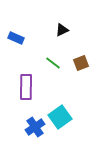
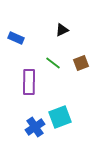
purple rectangle: moved 3 px right, 5 px up
cyan square: rotated 15 degrees clockwise
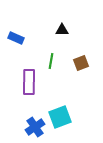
black triangle: rotated 24 degrees clockwise
green line: moved 2 px left, 2 px up; rotated 63 degrees clockwise
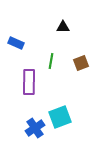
black triangle: moved 1 px right, 3 px up
blue rectangle: moved 5 px down
blue cross: moved 1 px down
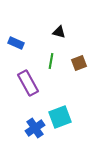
black triangle: moved 4 px left, 5 px down; rotated 16 degrees clockwise
brown square: moved 2 px left
purple rectangle: moved 1 px left, 1 px down; rotated 30 degrees counterclockwise
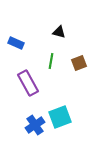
blue cross: moved 3 px up
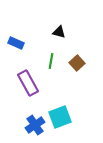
brown square: moved 2 px left; rotated 21 degrees counterclockwise
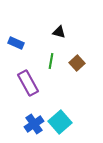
cyan square: moved 5 px down; rotated 20 degrees counterclockwise
blue cross: moved 1 px left, 1 px up
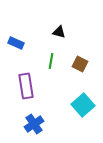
brown square: moved 3 px right, 1 px down; rotated 21 degrees counterclockwise
purple rectangle: moved 2 px left, 3 px down; rotated 20 degrees clockwise
cyan square: moved 23 px right, 17 px up
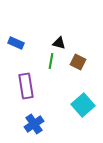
black triangle: moved 11 px down
brown square: moved 2 px left, 2 px up
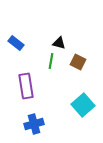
blue rectangle: rotated 14 degrees clockwise
blue cross: rotated 18 degrees clockwise
